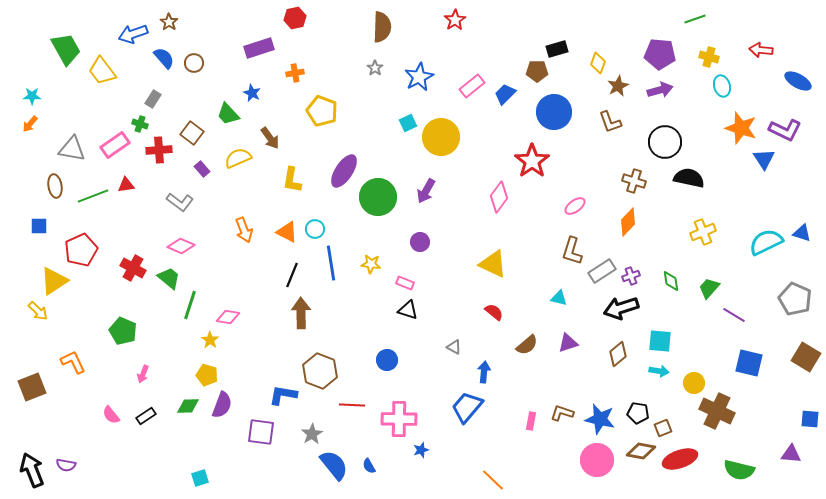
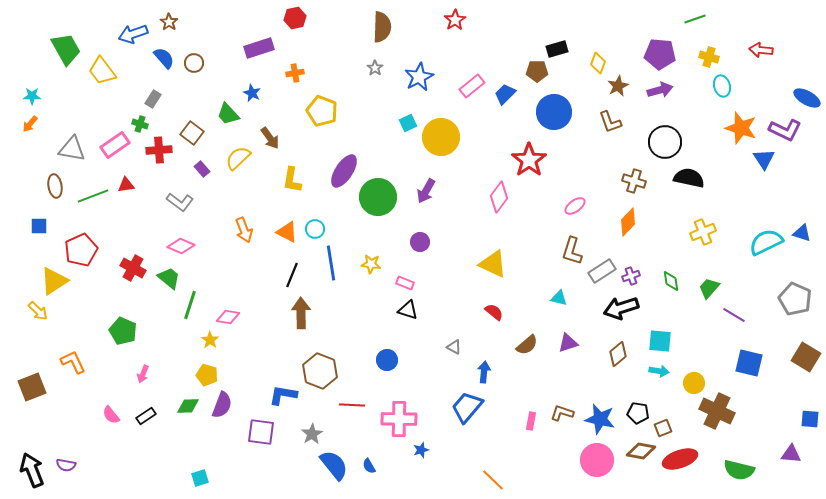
blue ellipse at (798, 81): moved 9 px right, 17 px down
yellow semicircle at (238, 158): rotated 20 degrees counterclockwise
red star at (532, 161): moved 3 px left, 1 px up
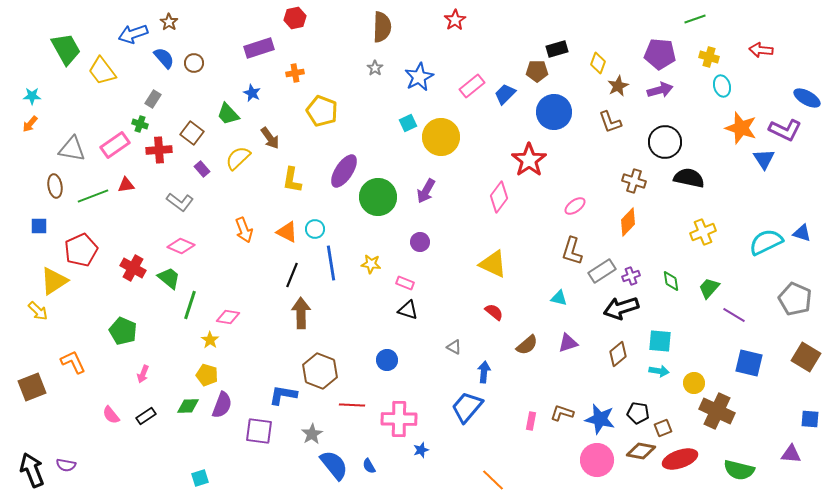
purple square at (261, 432): moved 2 px left, 1 px up
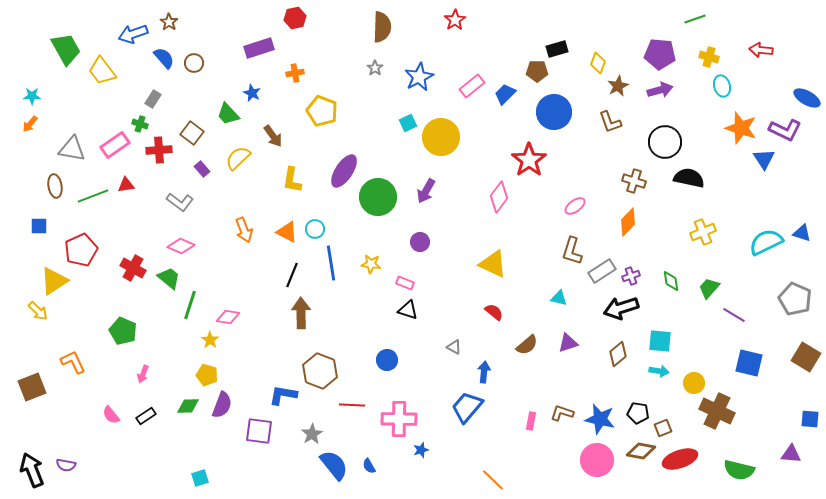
brown arrow at (270, 138): moved 3 px right, 2 px up
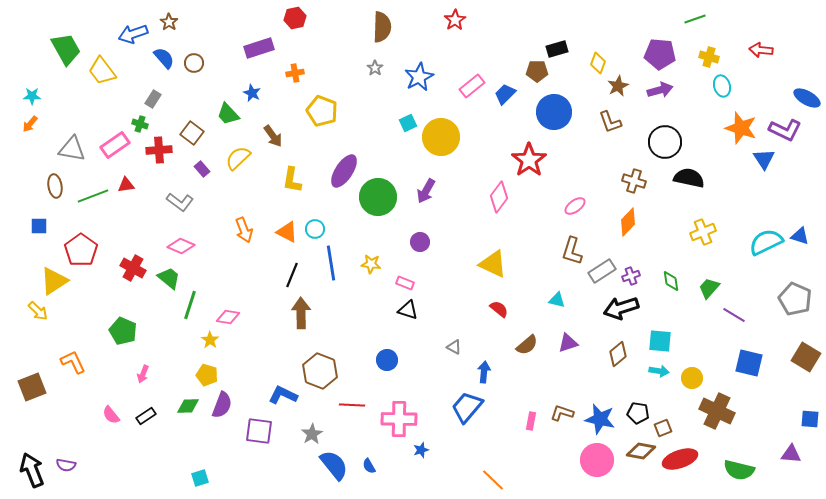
blue triangle at (802, 233): moved 2 px left, 3 px down
red pentagon at (81, 250): rotated 12 degrees counterclockwise
cyan triangle at (559, 298): moved 2 px left, 2 px down
red semicircle at (494, 312): moved 5 px right, 3 px up
yellow circle at (694, 383): moved 2 px left, 5 px up
blue L-shape at (283, 395): rotated 16 degrees clockwise
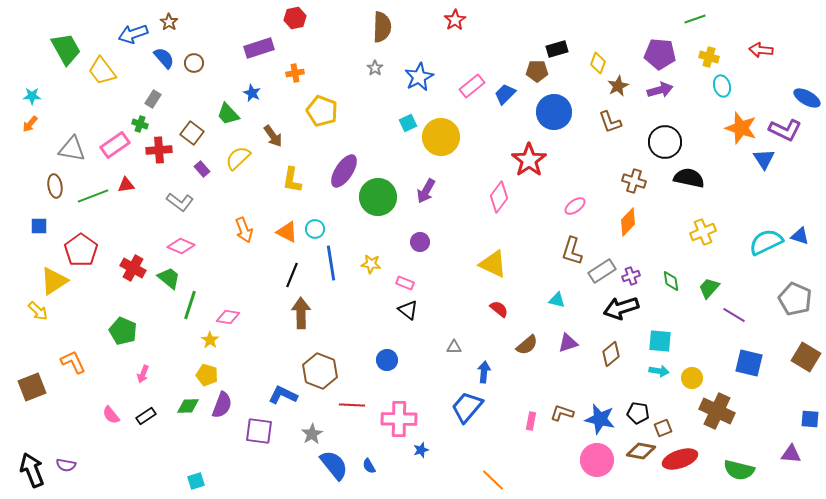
black triangle at (408, 310): rotated 20 degrees clockwise
gray triangle at (454, 347): rotated 28 degrees counterclockwise
brown diamond at (618, 354): moved 7 px left
cyan square at (200, 478): moved 4 px left, 3 px down
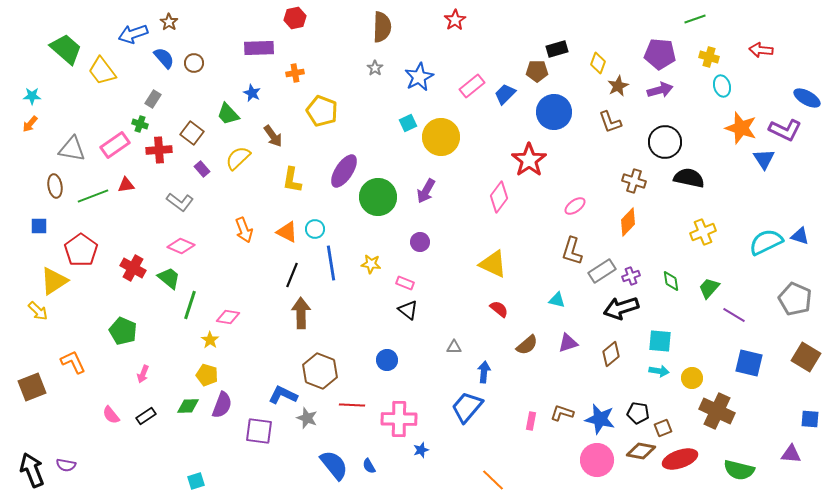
purple rectangle at (259, 48): rotated 16 degrees clockwise
green trapezoid at (66, 49): rotated 20 degrees counterclockwise
gray star at (312, 434): moved 5 px left, 16 px up; rotated 20 degrees counterclockwise
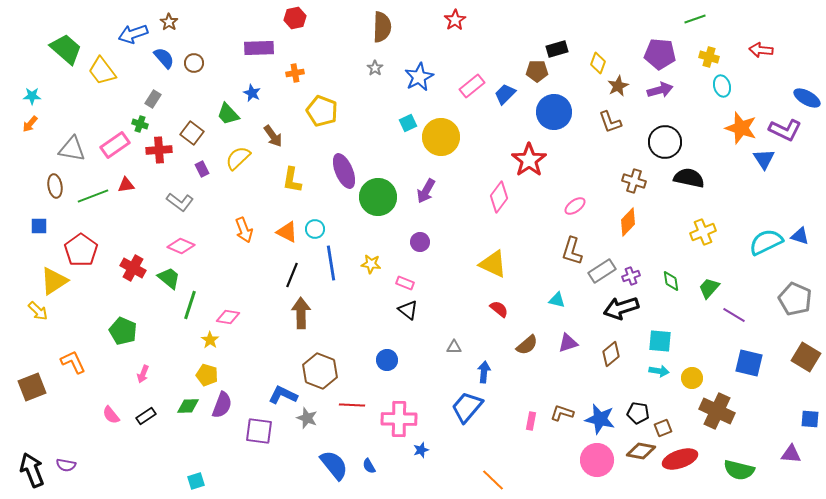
purple rectangle at (202, 169): rotated 14 degrees clockwise
purple ellipse at (344, 171): rotated 56 degrees counterclockwise
